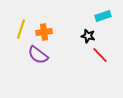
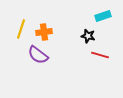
red line: rotated 30 degrees counterclockwise
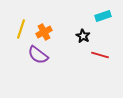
orange cross: rotated 21 degrees counterclockwise
black star: moved 5 px left; rotated 16 degrees clockwise
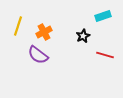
yellow line: moved 3 px left, 3 px up
black star: rotated 16 degrees clockwise
red line: moved 5 px right
